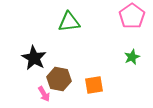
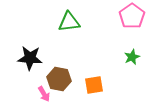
black star: moved 4 px left; rotated 25 degrees counterclockwise
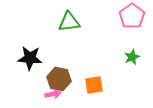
pink arrow: moved 9 px right; rotated 70 degrees counterclockwise
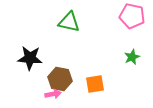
pink pentagon: rotated 25 degrees counterclockwise
green triangle: rotated 20 degrees clockwise
brown hexagon: moved 1 px right
orange square: moved 1 px right, 1 px up
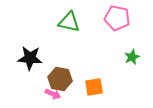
pink pentagon: moved 15 px left, 2 px down
orange square: moved 1 px left, 3 px down
pink arrow: rotated 35 degrees clockwise
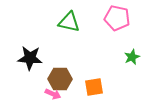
brown hexagon: rotated 10 degrees counterclockwise
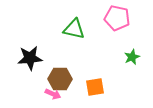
green triangle: moved 5 px right, 7 px down
black star: rotated 10 degrees counterclockwise
orange square: moved 1 px right
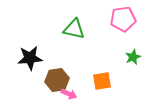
pink pentagon: moved 6 px right, 1 px down; rotated 20 degrees counterclockwise
green star: moved 1 px right
brown hexagon: moved 3 px left, 1 px down; rotated 10 degrees counterclockwise
orange square: moved 7 px right, 6 px up
pink arrow: moved 16 px right
